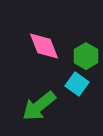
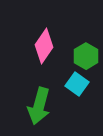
pink diamond: rotated 56 degrees clockwise
green arrow: rotated 36 degrees counterclockwise
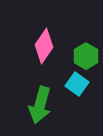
green arrow: moved 1 px right, 1 px up
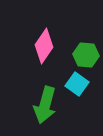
green hexagon: moved 1 px up; rotated 25 degrees counterclockwise
green arrow: moved 5 px right
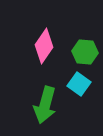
green hexagon: moved 1 px left, 3 px up
cyan square: moved 2 px right
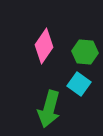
green arrow: moved 4 px right, 4 px down
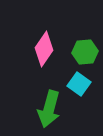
pink diamond: moved 3 px down
green hexagon: rotated 10 degrees counterclockwise
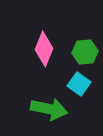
pink diamond: rotated 12 degrees counterclockwise
green arrow: rotated 93 degrees counterclockwise
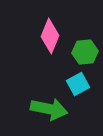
pink diamond: moved 6 px right, 13 px up
cyan square: moved 1 px left; rotated 25 degrees clockwise
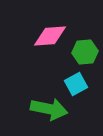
pink diamond: rotated 64 degrees clockwise
cyan square: moved 2 px left
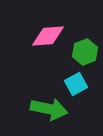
pink diamond: moved 2 px left
green hexagon: rotated 15 degrees counterclockwise
